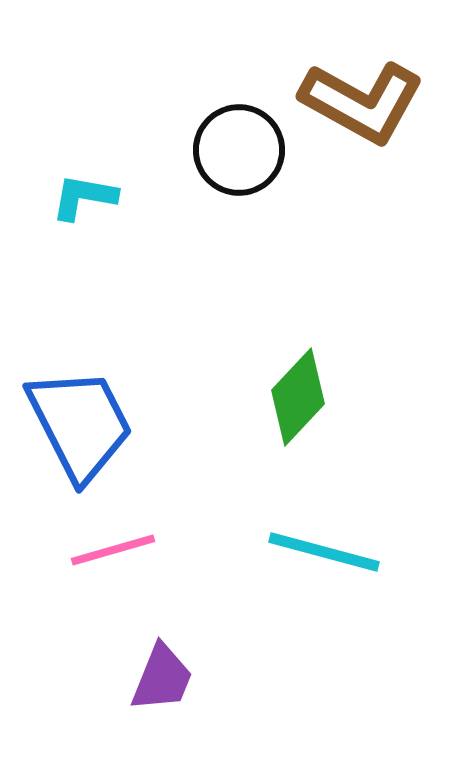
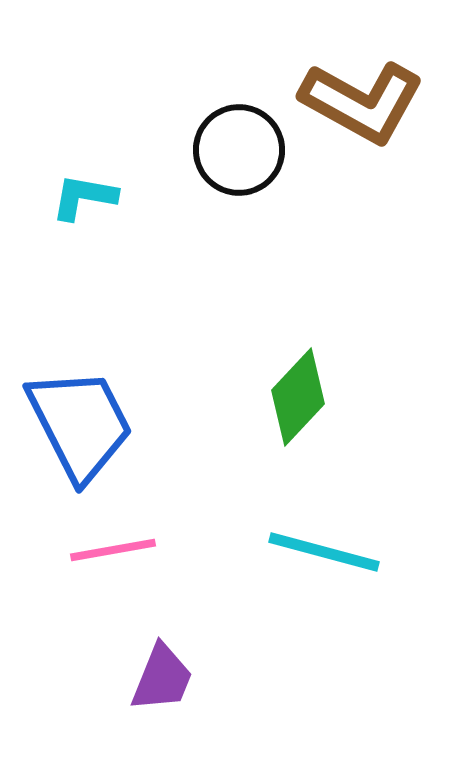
pink line: rotated 6 degrees clockwise
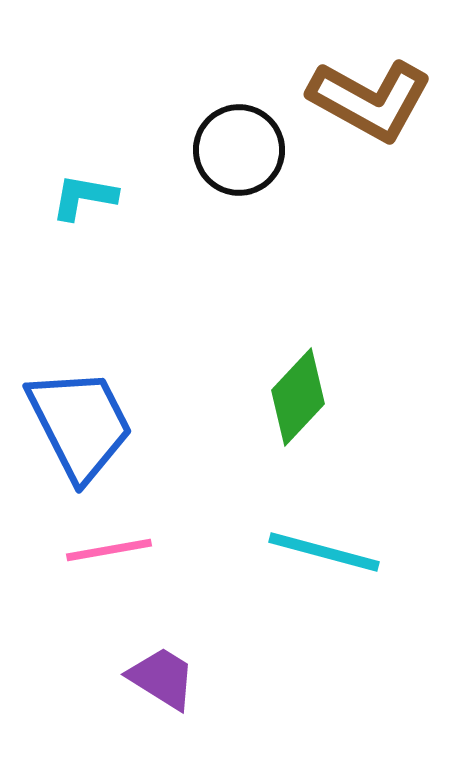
brown L-shape: moved 8 px right, 2 px up
pink line: moved 4 px left
purple trapezoid: rotated 80 degrees counterclockwise
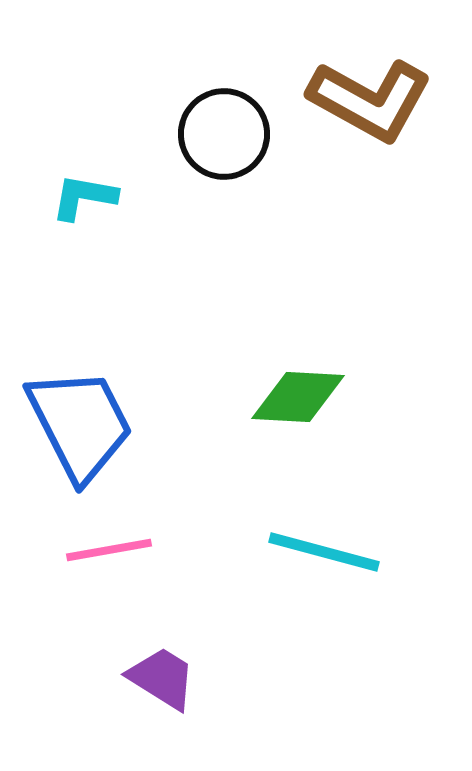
black circle: moved 15 px left, 16 px up
green diamond: rotated 50 degrees clockwise
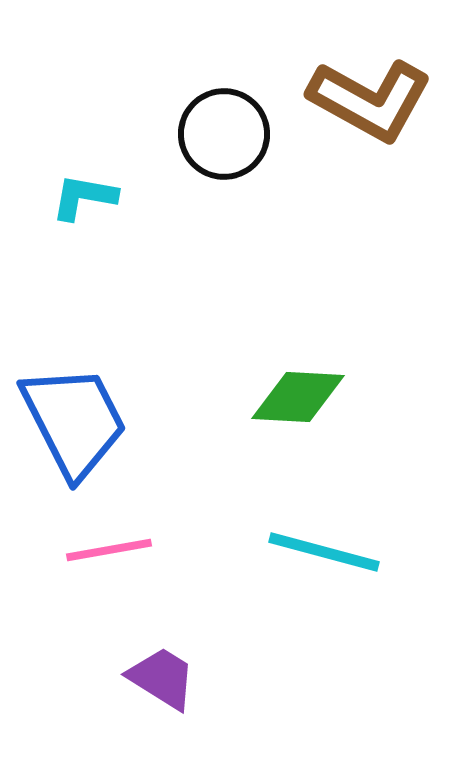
blue trapezoid: moved 6 px left, 3 px up
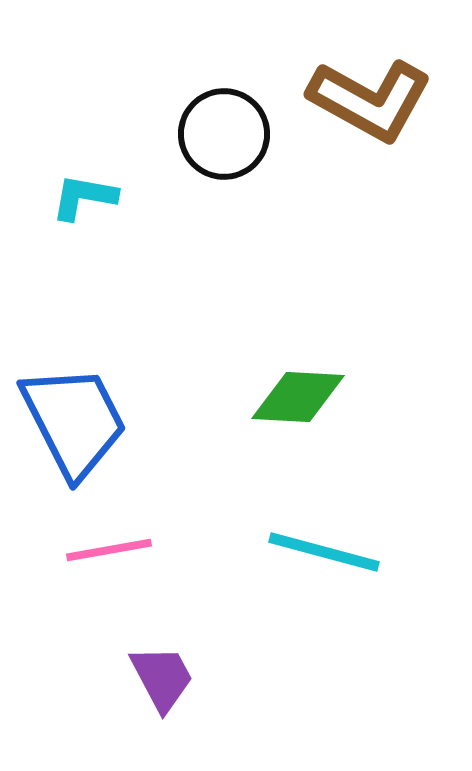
purple trapezoid: rotated 30 degrees clockwise
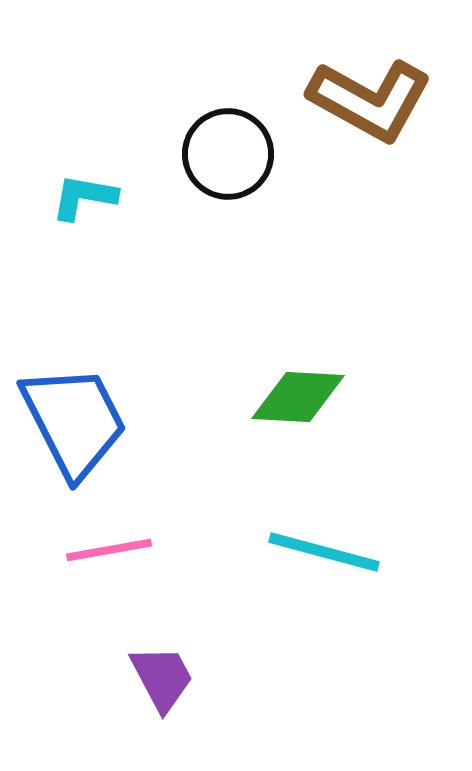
black circle: moved 4 px right, 20 px down
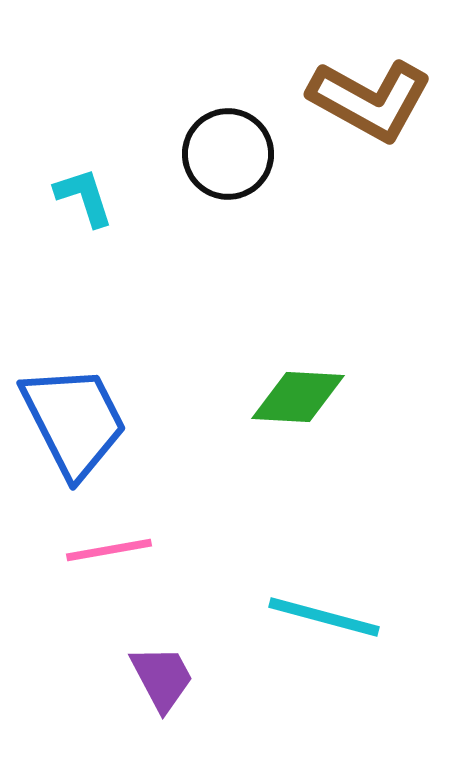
cyan L-shape: rotated 62 degrees clockwise
cyan line: moved 65 px down
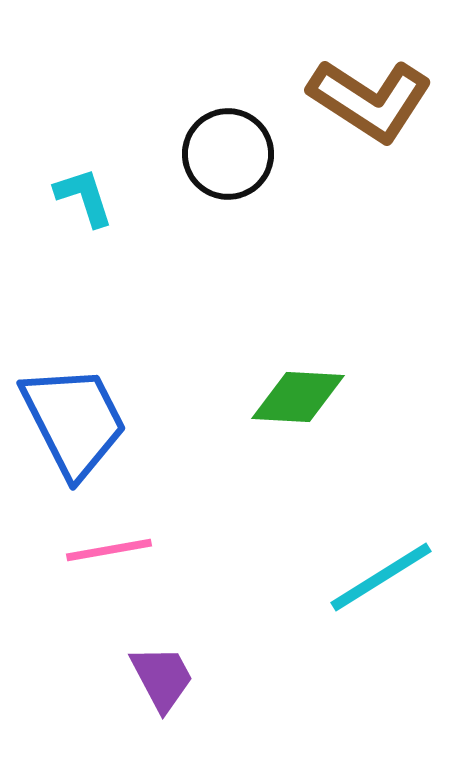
brown L-shape: rotated 4 degrees clockwise
cyan line: moved 57 px right, 40 px up; rotated 47 degrees counterclockwise
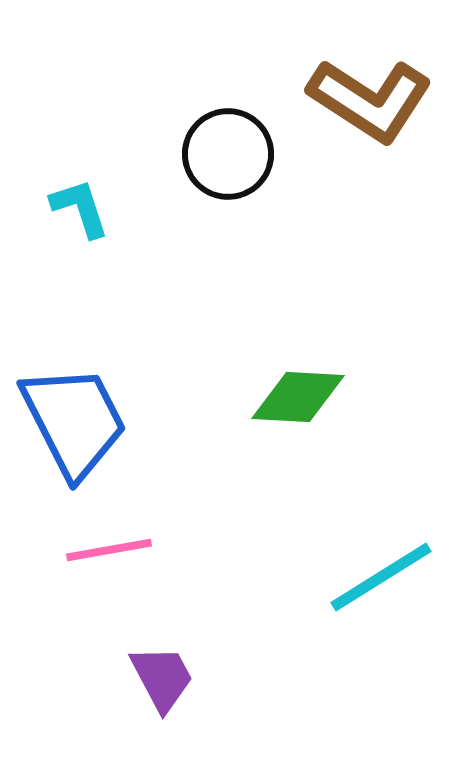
cyan L-shape: moved 4 px left, 11 px down
